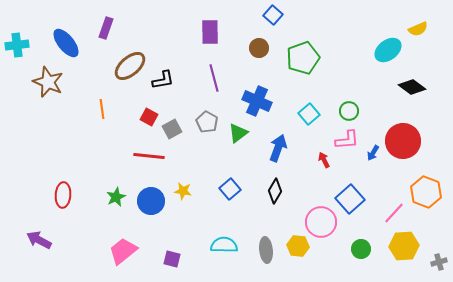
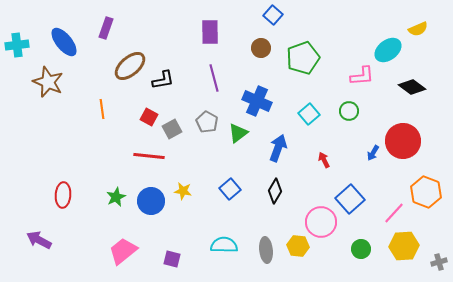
blue ellipse at (66, 43): moved 2 px left, 1 px up
brown circle at (259, 48): moved 2 px right
pink L-shape at (347, 140): moved 15 px right, 64 px up
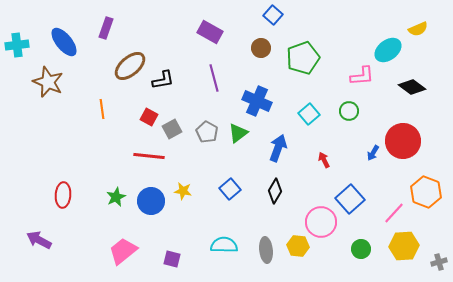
purple rectangle at (210, 32): rotated 60 degrees counterclockwise
gray pentagon at (207, 122): moved 10 px down
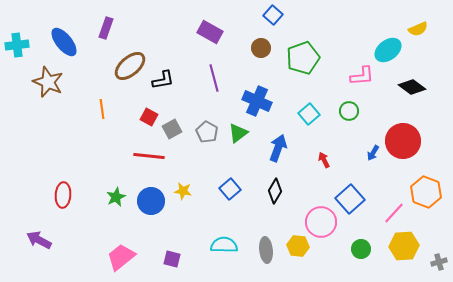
pink trapezoid at (123, 251): moved 2 px left, 6 px down
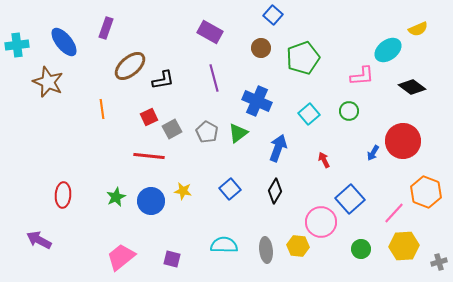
red square at (149, 117): rotated 36 degrees clockwise
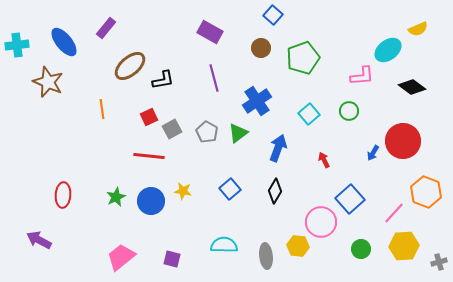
purple rectangle at (106, 28): rotated 20 degrees clockwise
blue cross at (257, 101): rotated 32 degrees clockwise
gray ellipse at (266, 250): moved 6 px down
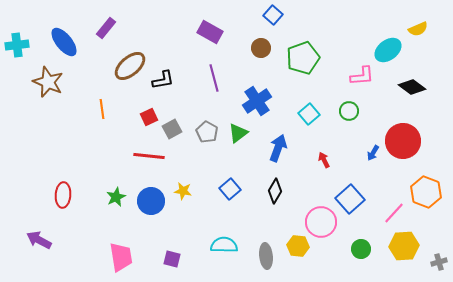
pink trapezoid at (121, 257): rotated 120 degrees clockwise
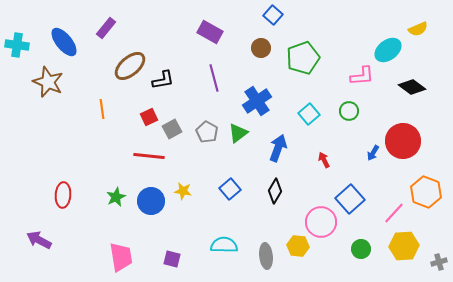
cyan cross at (17, 45): rotated 15 degrees clockwise
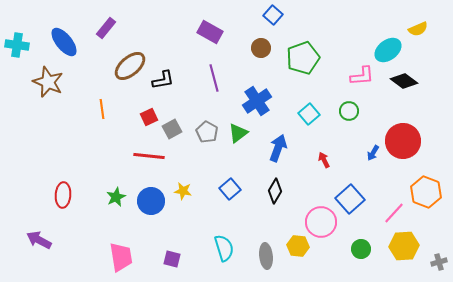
black diamond at (412, 87): moved 8 px left, 6 px up
cyan semicircle at (224, 245): moved 3 px down; rotated 72 degrees clockwise
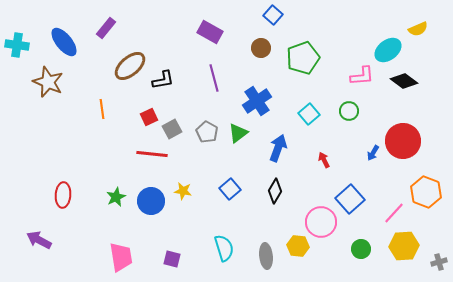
red line at (149, 156): moved 3 px right, 2 px up
